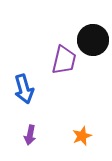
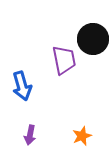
black circle: moved 1 px up
purple trapezoid: rotated 24 degrees counterclockwise
blue arrow: moved 2 px left, 3 px up
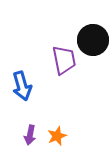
black circle: moved 1 px down
orange star: moved 25 px left
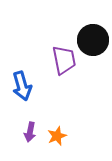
purple arrow: moved 3 px up
